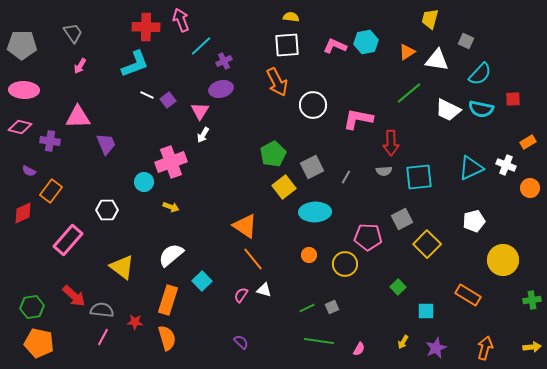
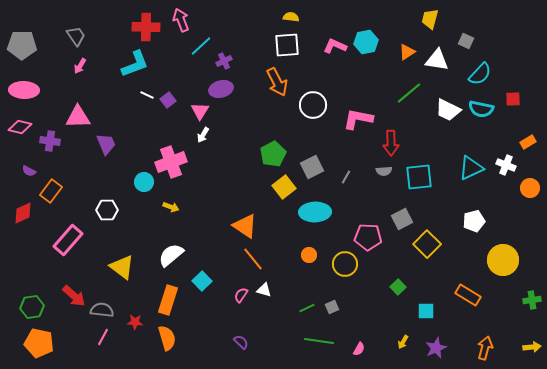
gray trapezoid at (73, 33): moved 3 px right, 3 px down
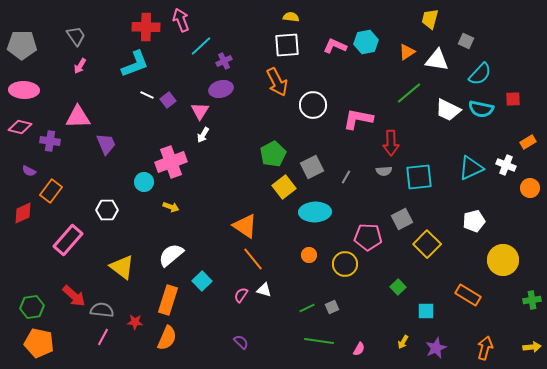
orange semicircle at (167, 338): rotated 40 degrees clockwise
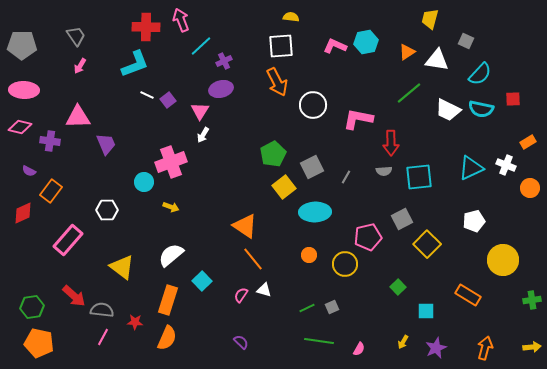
white square at (287, 45): moved 6 px left, 1 px down
pink pentagon at (368, 237): rotated 16 degrees counterclockwise
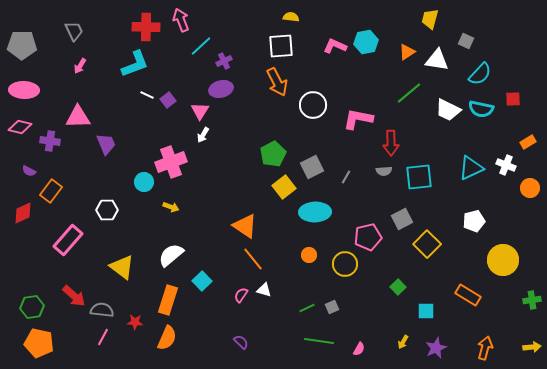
gray trapezoid at (76, 36): moved 2 px left, 5 px up; rotated 10 degrees clockwise
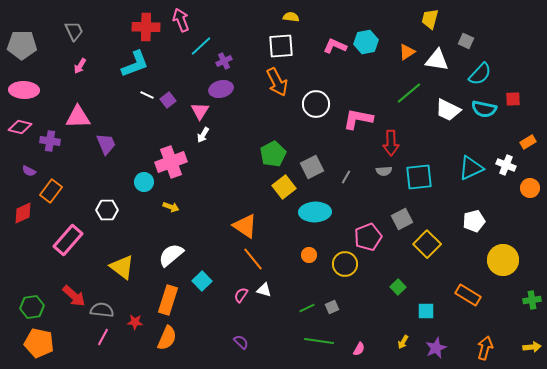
white circle at (313, 105): moved 3 px right, 1 px up
cyan semicircle at (481, 109): moved 3 px right
pink pentagon at (368, 237): rotated 8 degrees counterclockwise
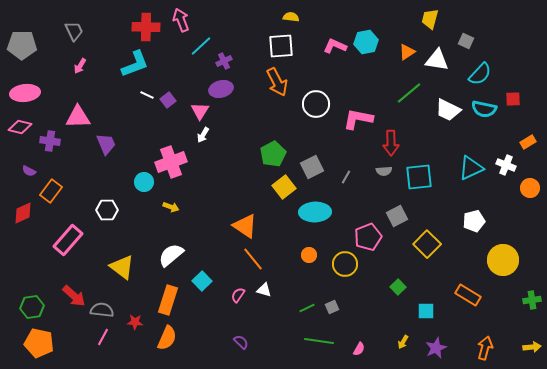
pink ellipse at (24, 90): moved 1 px right, 3 px down; rotated 8 degrees counterclockwise
gray square at (402, 219): moved 5 px left, 3 px up
pink semicircle at (241, 295): moved 3 px left
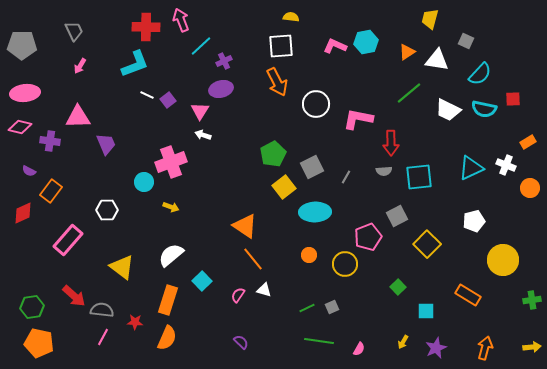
white arrow at (203, 135): rotated 77 degrees clockwise
